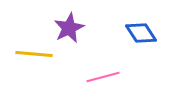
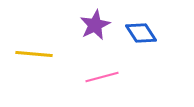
purple star: moved 26 px right, 3 px up
pink line: moved 1 px left
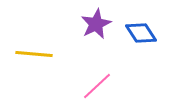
purple star: moved 1 px right, 1 px up
pink line: moved 5 px left, 9 px down; rotated 28 degrees counterclockwise
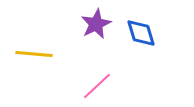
blue diamond: rotated 16 degrees clockwise
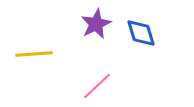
yellow line: rotated 9 degrees counterclockwise
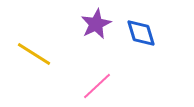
yellow line: rotated 36 degrees clockwise
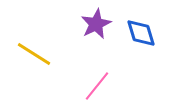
pink line: rotated 8 degrees counterclockwise
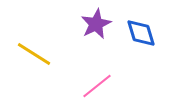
pink line: rotated 12 degrees clockwise
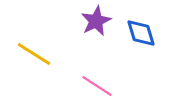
purple star: moved 3 px up
pink line: rotated 72 degrees clockwise
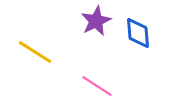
blue diamond: moved 3 px left; rotated 12 degrees clockwise
yellow line: moved 1 px right, 2 px up
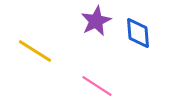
yellow line: moved 1 px up
